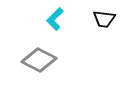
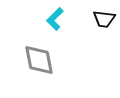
gray diamond: rotated 52 degrees clockwise
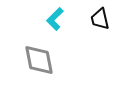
black trapezoid: moved 4 px left; rotated 70 degrees clockwise
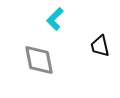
black trapezoid: moved 27 px down
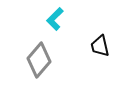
gray diamond: rotated 52 degrees clockwise
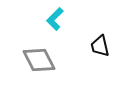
gray diamond: rotated 68 degrees counterclockwise
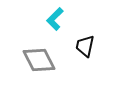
black trapezoid: moved 15 px left; rotated 25 degrees clockwise
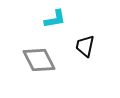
cyan L-shape: rotated 145 degrees counterclockwise
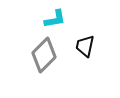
gray diamond: moved 5 px right, 5 px up; rotated 72 degrees clockwise
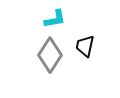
gray diamond: moved 6 px right; rotated 12 degrees counterclockwise
